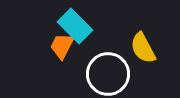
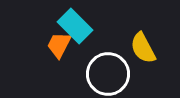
orange trapezoid: moved 3 px left, 1 px up
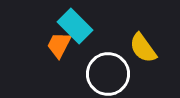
yellow semicircle: rotated 8 degrees counterclockwise
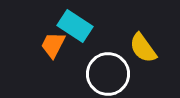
cyan rectangle: rotated 12 degrees counterclockwise
orange trapezoid: moved 6 px left
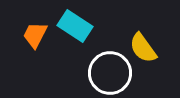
orange trapezoid: moved 18 px left, 10 px up
white circle: moved 2 px right, 1 px up
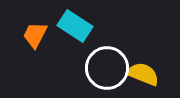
yellow semicircle: moved 26 px down; rotated 148 degrees clockwise
white circle: moved 3 px left, 5 px up
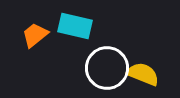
cyan rectangle: rotated 20 degrees counterclockwise
orange trapezoid: rotated 24 degrees clockwise
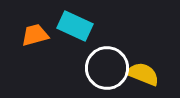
cyan rectangle: rotated 12 degrees clockwise
orange trapezoid: rotated 24 degrees clockwise
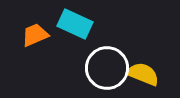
cyan rectangle: moved 2 px up
orange trapezoid: rotated 8 degrees counterclockwise
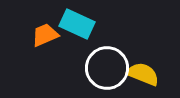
cyan rectangle: moved 2 px right
orange trapezoid: moved 10 px right
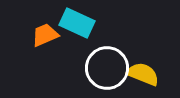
cyan rectangle: moved 1 px up
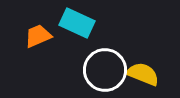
orange trapezoid: moved 7 px left, 1 px down
white circle: moved 2 px left, 2 px down
